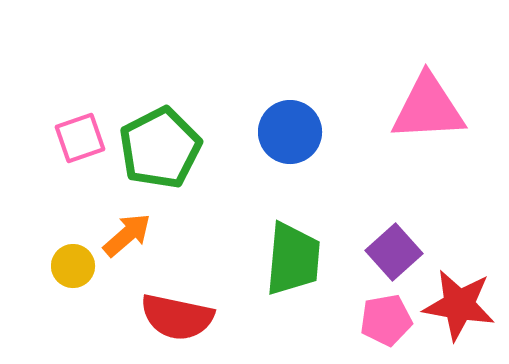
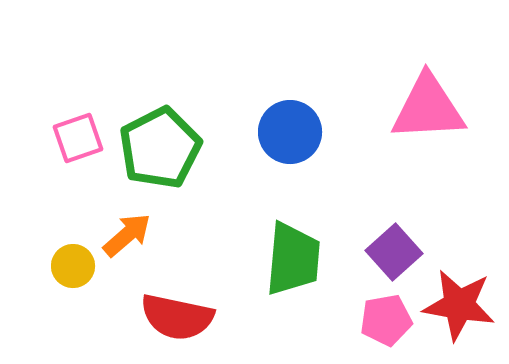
pink square: moved 2 px left
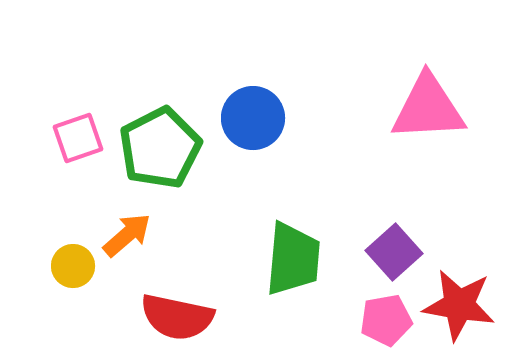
blue circle: moved 37 px left, 14 px up
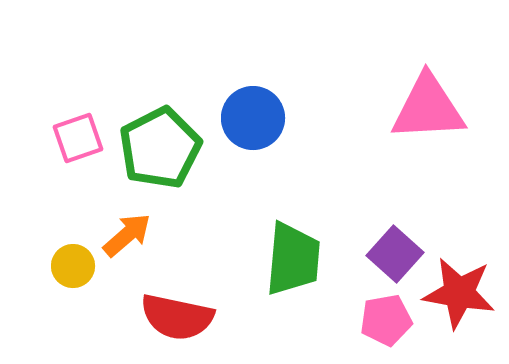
purple square: moved 1 px right, 2 px down; rotated 6 degrees counterclockwise
red star: moved 12 px up
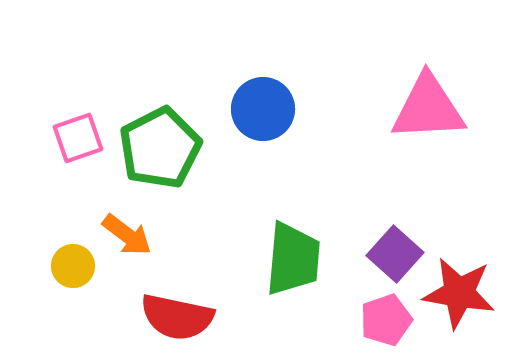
blue circle: moved 10 px right, 9 px up
orange arrow: rotated 78 degrees clockwise
pink pentagon: rotated 9 degrees counterclockwise
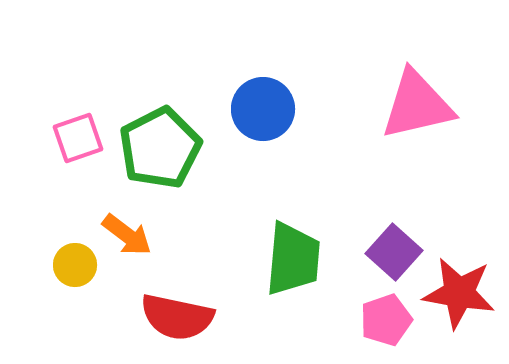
pink triangle: moved 11 px left, 3 px up; rotated 10 degrees counterclockwise
purple square: moved 1 px left, 2 px up
yellow circle: moved 2 px right, 1 px up
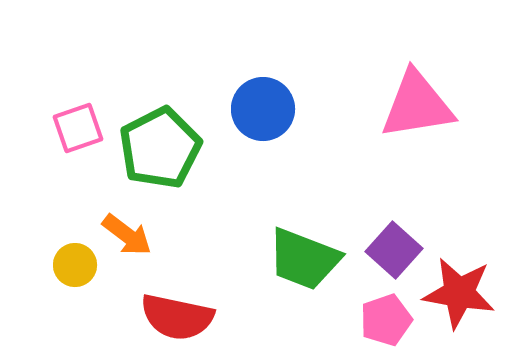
pink triangle: rotated 4 degrees clockwise
pink square: moved 10 px up
purple square: moved 2 px up
green trapezoid: moved 11 px right; rotated 106 degrees clockwise
